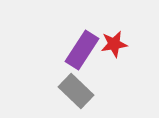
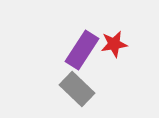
gray rectangle: moved 1 px right, 2 px up
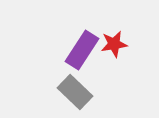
gray rectangle: moved 2 px left, 3 px down
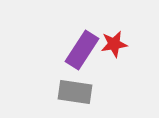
gray rectangle: rotated 36 degrees counterclockwise
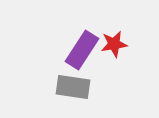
gray rectangle: moved 2 px left, 5 px up
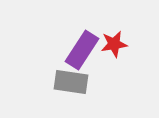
gray rectangle: moved 2 px left, 5 px up
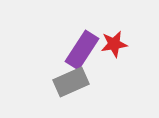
gray rectangle: rotated 32 degrees counterclockwise
